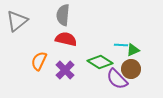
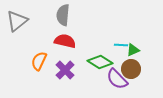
red semicircle: moved 1 px left, 2 px down
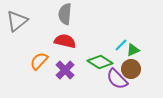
gray semicircle: moved 2 px right, 1 px up
cyan line: rotated 48 degrees counterclockwise
orange semicircle: rotated 18 degrees clockwise
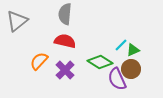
purple semicircle: rotated 20 degrees clockwise
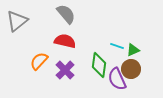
gray semicircle: moved 1 px right; rotated 135 degrees clockwise
cyan line: moved 4 px left, 1 px down; rotated 64 degrees clockwise
green diamond: moved 1 px left, 3 px down; rotated 65 degrees clockwise
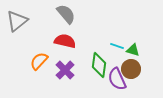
green triangle: rotated 40 degrees clockwise
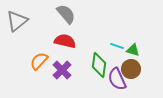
purple cross: moved 3 px left
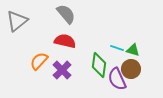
cyan line: moved 2 px down
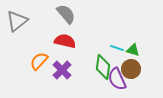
green diamond: moved 4 px right, 2 px down
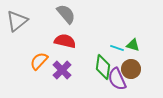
green triangle: moved 5 px up
